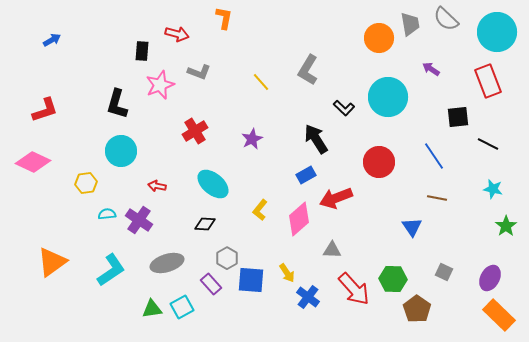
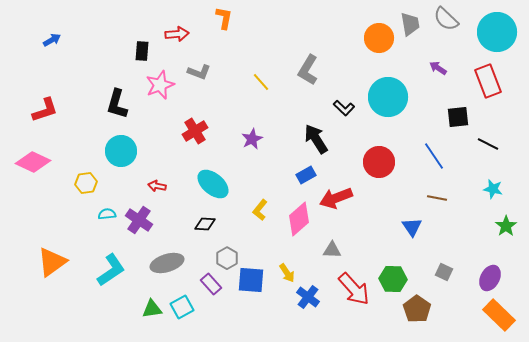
red arrow at (177, 34): rotated 20 degrees counterclockwise
purple arrow at (431, 69): moved 7 px right, 1 px up
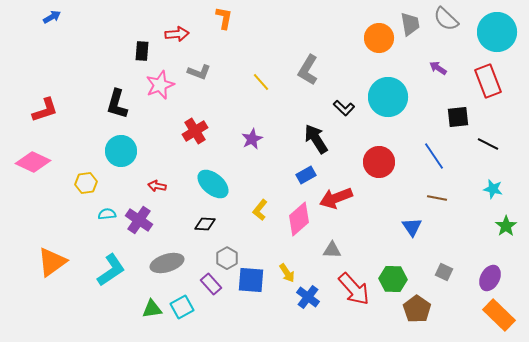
blue arrow at (52, 40): moved 23 px up
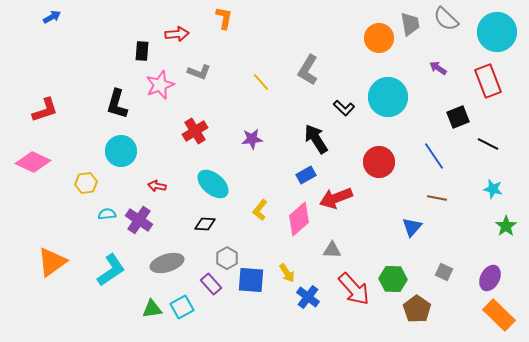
black square at (458, 117): rotated 15 degrees counterclockwise
purple star at (252, 139): rotated 20 degrees clockwise
blue triangle at (412, 227): rotated 15 degrees clockwise
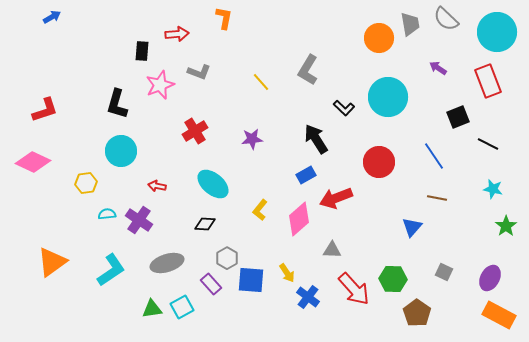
brown pentagon at (417, 309): moved 4 px down
orange rectangle at (499, 315): rotated 16 degrees counterclockwise
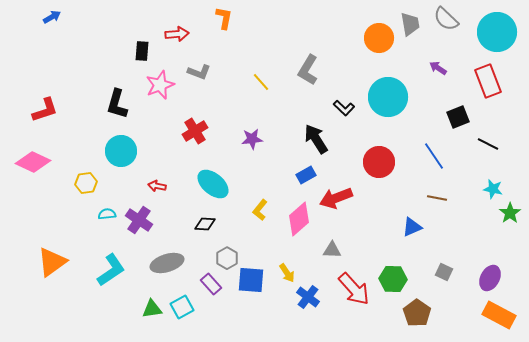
green star at (506, 226): moved 4 px right, 13 px up
blue triangle at (412, 227): rotated 25 degrees clockwise
